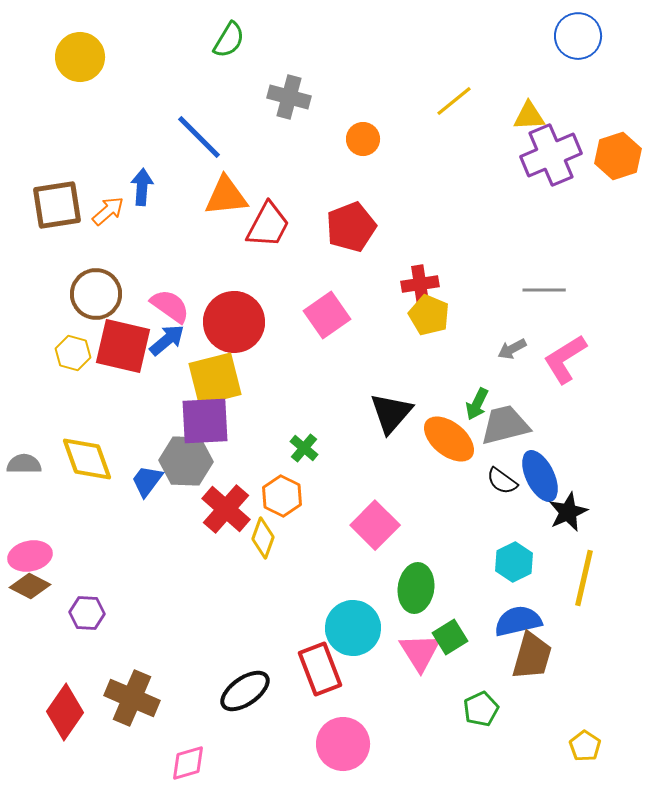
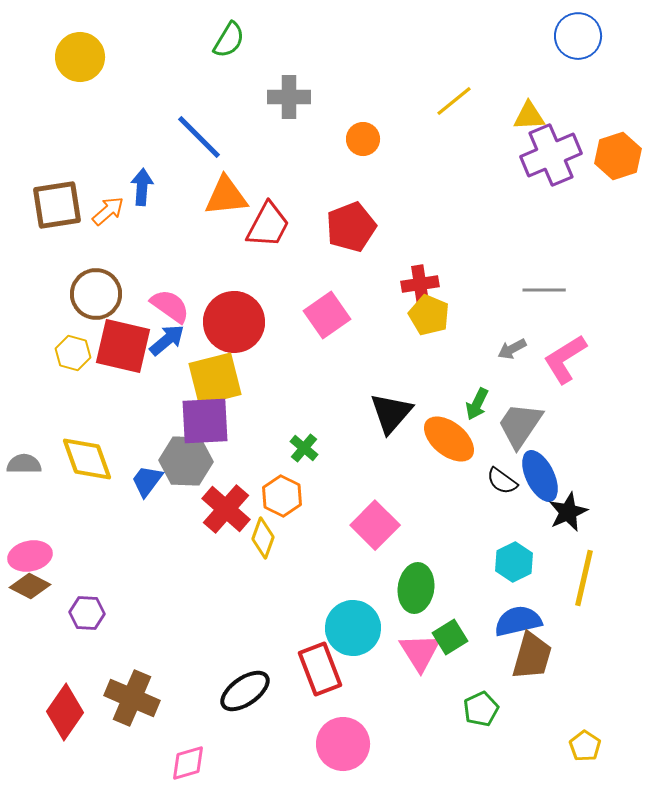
gray cross at (289, 97): rotated 15 degrees counterclockwise
gray trapezoid at (505, 425): moved 15 px right; rotated 42 degrees counterclockwise
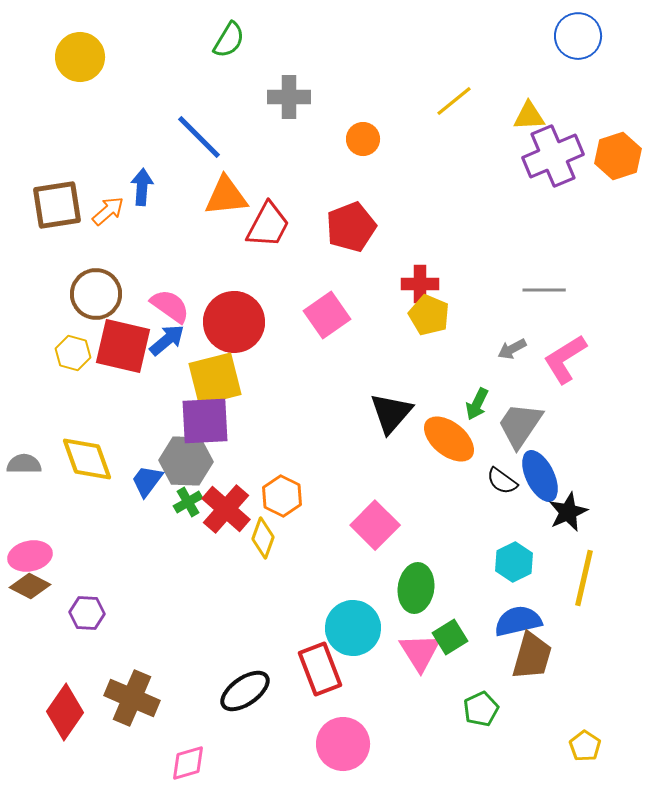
purple cross at (551, 155): moved 2 px right, 1 px down
red cross at (420, 284): rotated 9 degrees clockwise
green cross at (304, 448): moved 116 px left, 54 px down; rotated 20 degrees clockwise
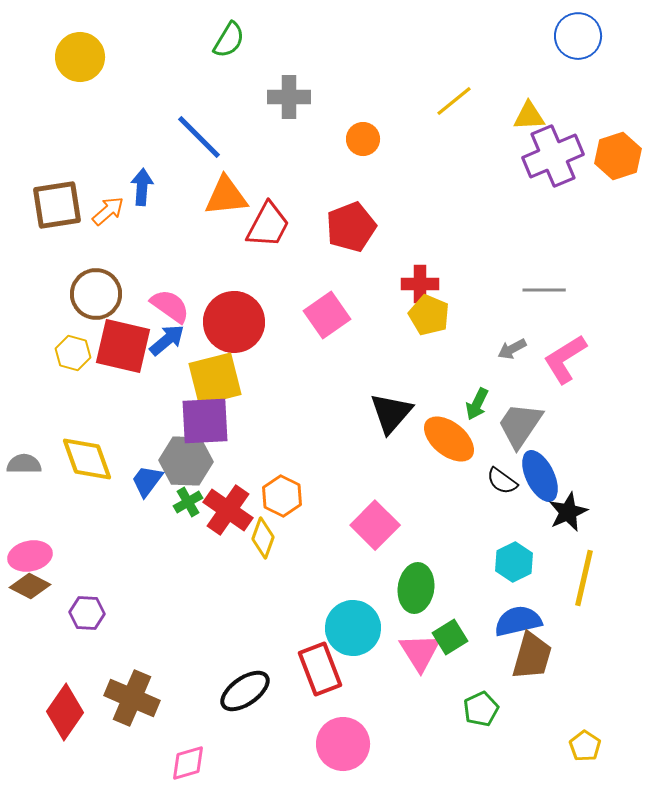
red cross at (226, 509): moved 2 px right, 1 px down; rotated 6 degrees counterclockwise
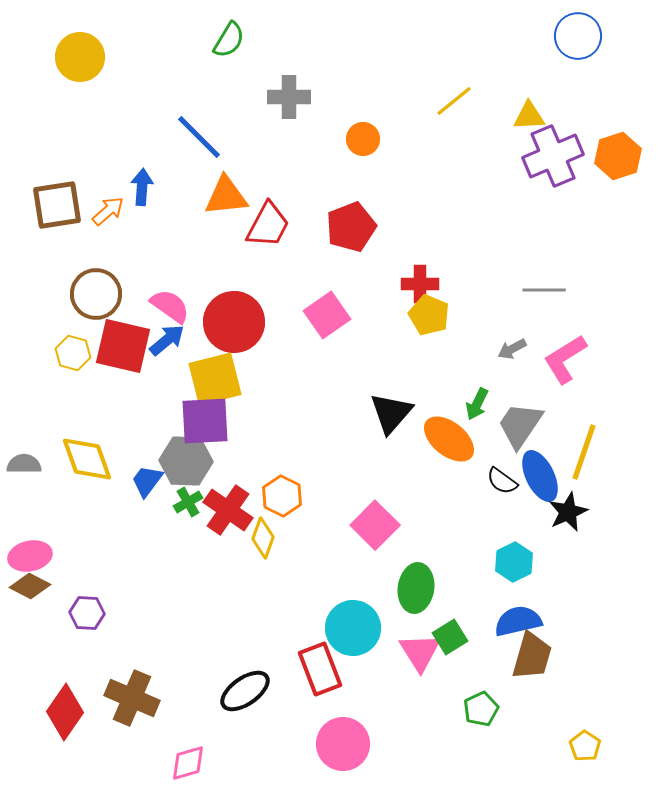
yellow line at (584, 578): moved 126 px up; rotated 6 degrees clockwise
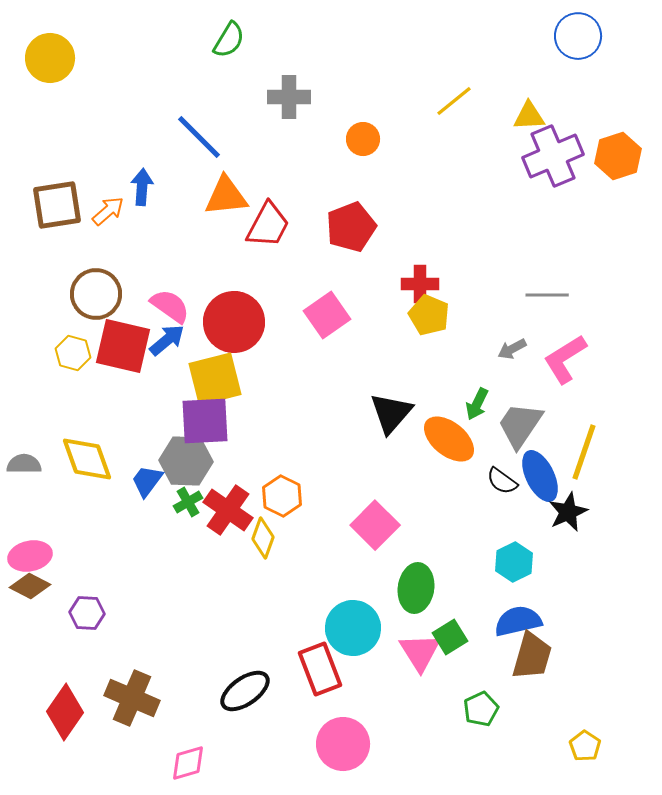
yellow circle at (80, 57): moved 30 px left, 1 px down
gray line at (544, 290): moved 3 px right, 5 px down
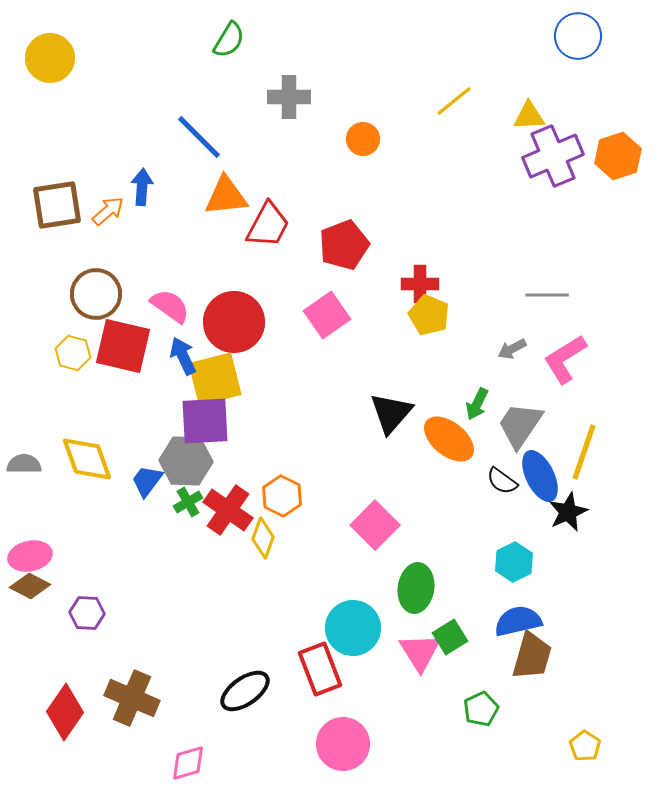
red pentagon at (351, 227): moved 7 px left, 18 px down
blue arrow at (167, 340): moved 16 px right, 16 px down; rotated 75 degrees counterclockwise
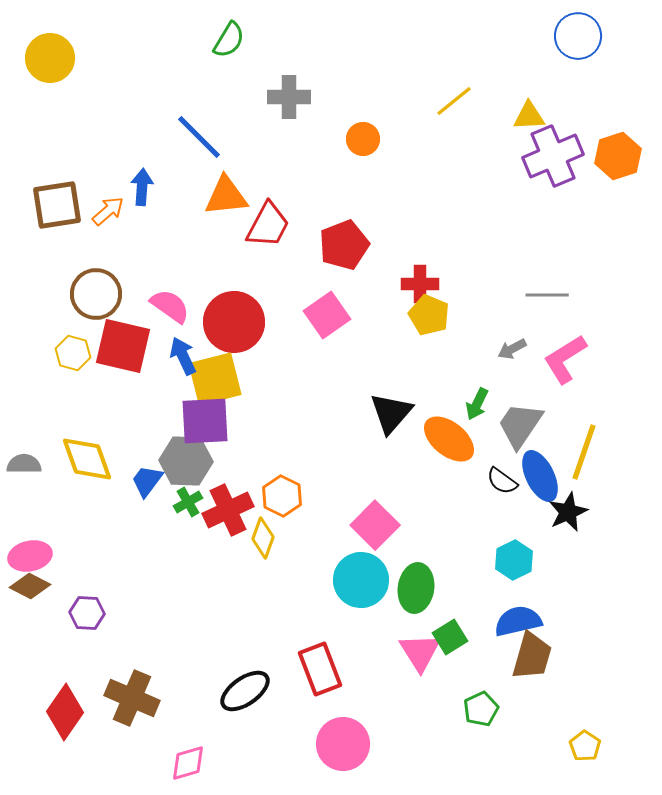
red cross at (228, 510): rotated 30 degrees clockwise
cyan hexagon at (514, 562): moved 2 px up
cyan circle at (353, 628): moved 8 px right, 48 px up
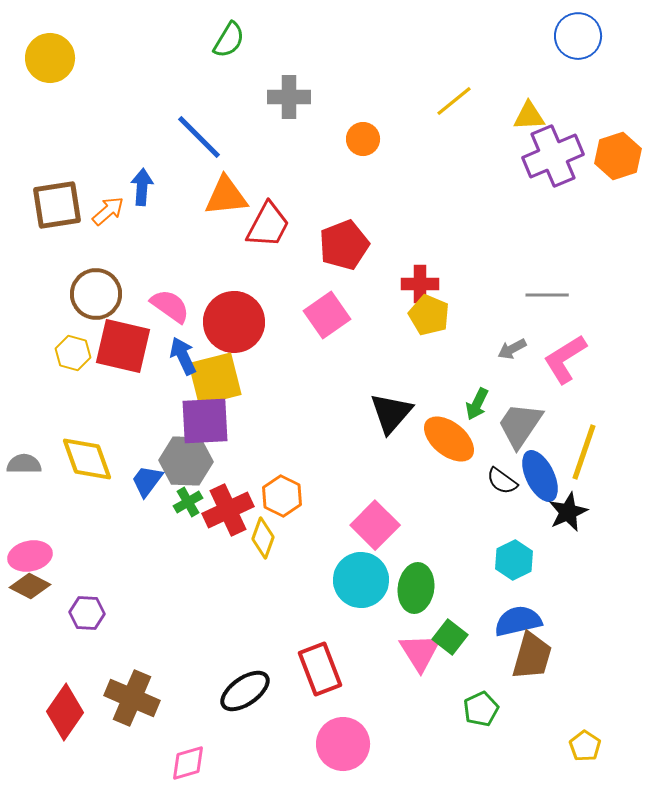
green square at (450, 637): rotated 20 degrees counterclockwise
